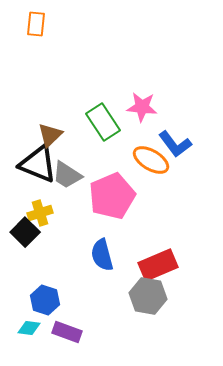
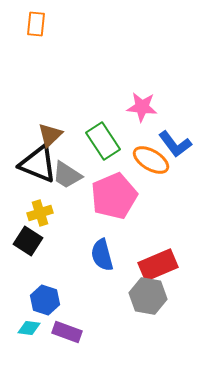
green rectangle: moved 19 px down
pink pentagon: moved 2 px right
black square: moved 3 px right, 9 px down; rotated 12 degrees counterclockwise
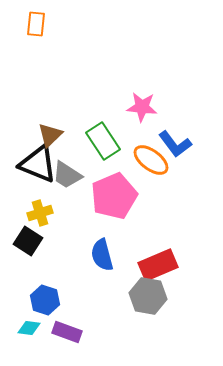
orange ellipse: rotated 6 degrees clockwise
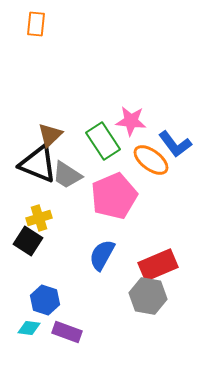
pink star: moved 11 px left, 14 px down
yellow cross: moved 1 px left, 5 px down
blue semicircle: rotated 44 degrees clockwise
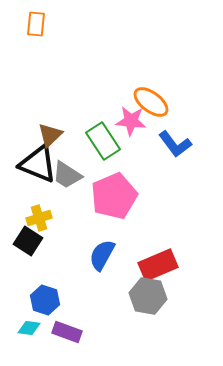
orange ellipse: moved 58 px up
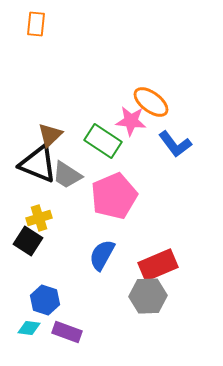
green rectangle: rotated 24 degrees counterclockwise
gray hexagon: rotated 12 degrees counterclockwise
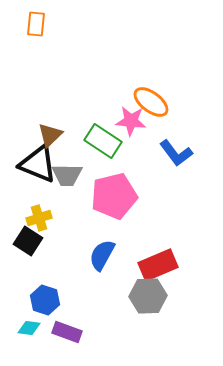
blue L-shape: moved 1 px right, 9 px down
gray trapezoid: rotated 32 degrees counterclockwise
pink pentagon: rotated 9 degrees clockwise
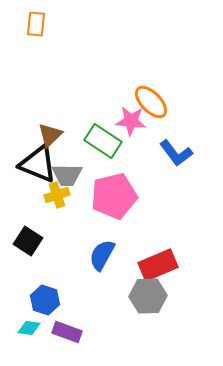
orange ellipse: rotated 9 degrees clockwise
yellow cross: moved 18 px right, 23 px up
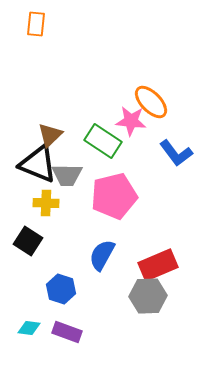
yellow cross: moved 11 px left, 8 px down; rotated 20 degrees clockwise
blue hexagon: moved 16 px right, 11 px up
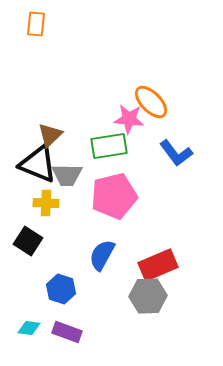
pink star: moved 2 px left, 2 px up
green rectangle: moved 6 px right, 5 px down; rotated 42 degrees counterclockwise
